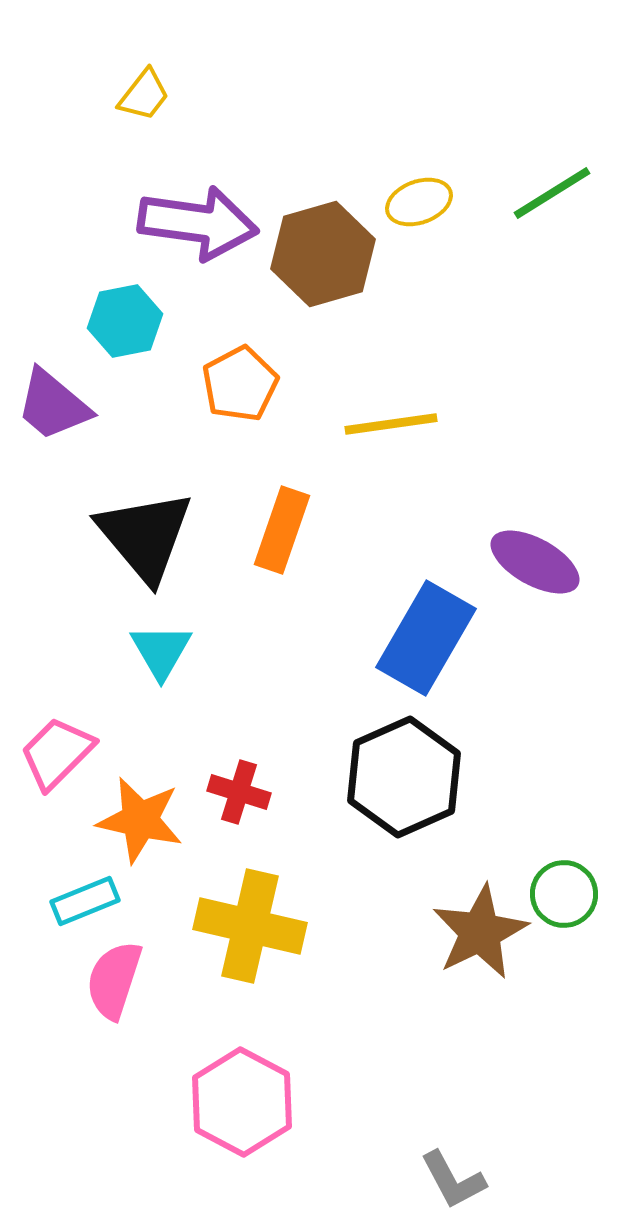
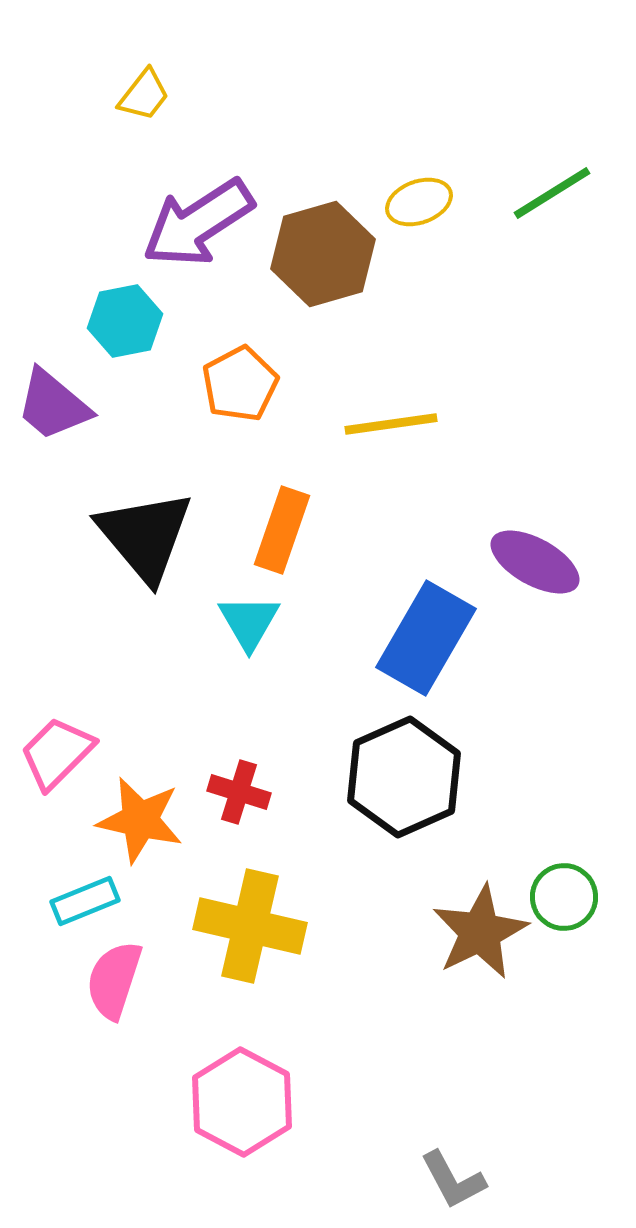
purple arrow: rotated 139 degrees clockwise
cyan triangle: moved 88 px right, 29 px up
green circle: moved 3 px down
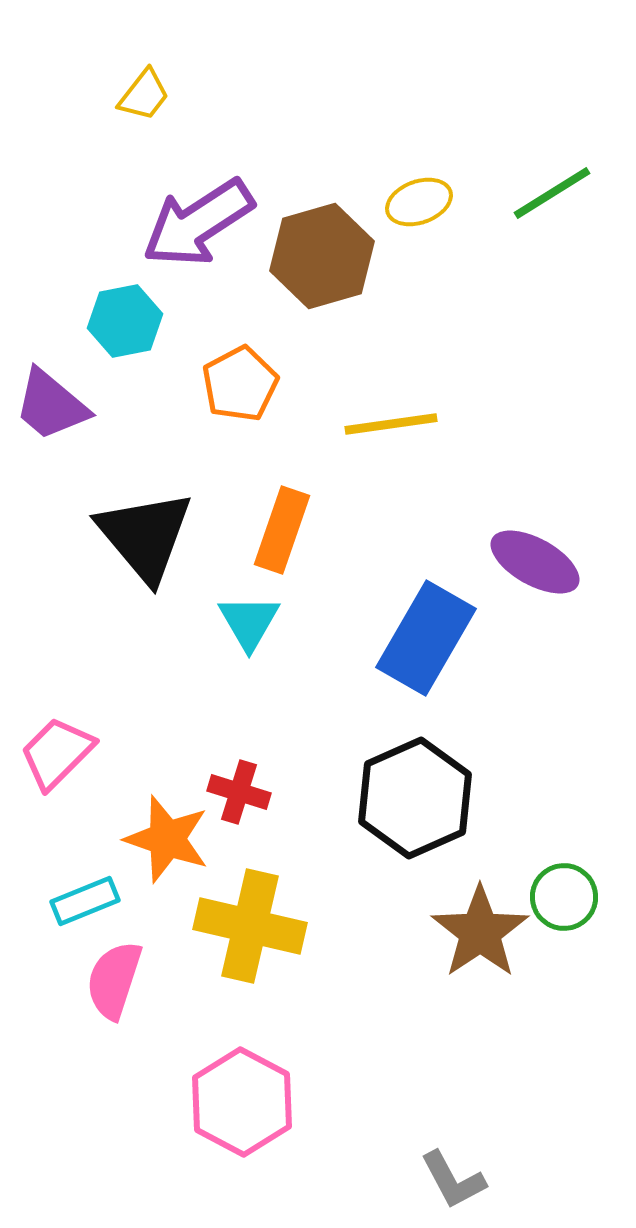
brown hexagon: moved 1 px left, 2 px down
purple trapezoid: moved 2 px left
black hexagon: moved 11 px right, 21 px down
orange star: moved 27 px right, 19 px down; rotated 6 degrees clockwise
brown star: rotated 8 degrees counterclockwise
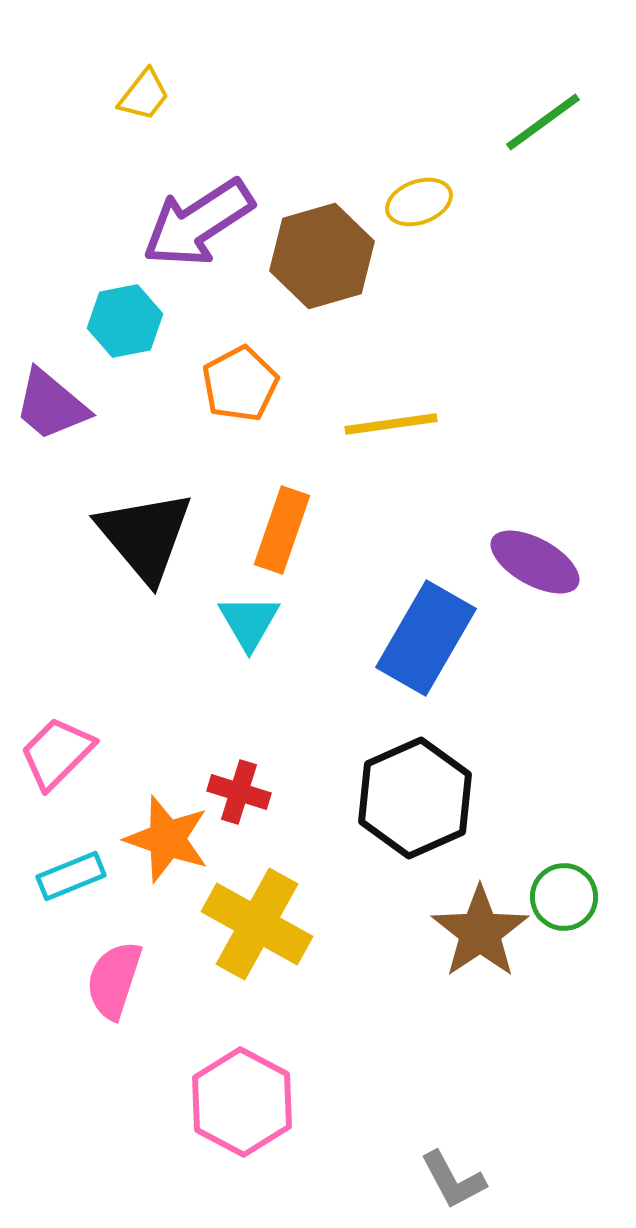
green line: moved 9 px left, 71 px up; rotated 4 degrees counterclockwise
cyan rectangle: moved 14 px left, 25 px up
yellow cross: moved 7 px right, 2 px up; rotated 16 degrees clockwise
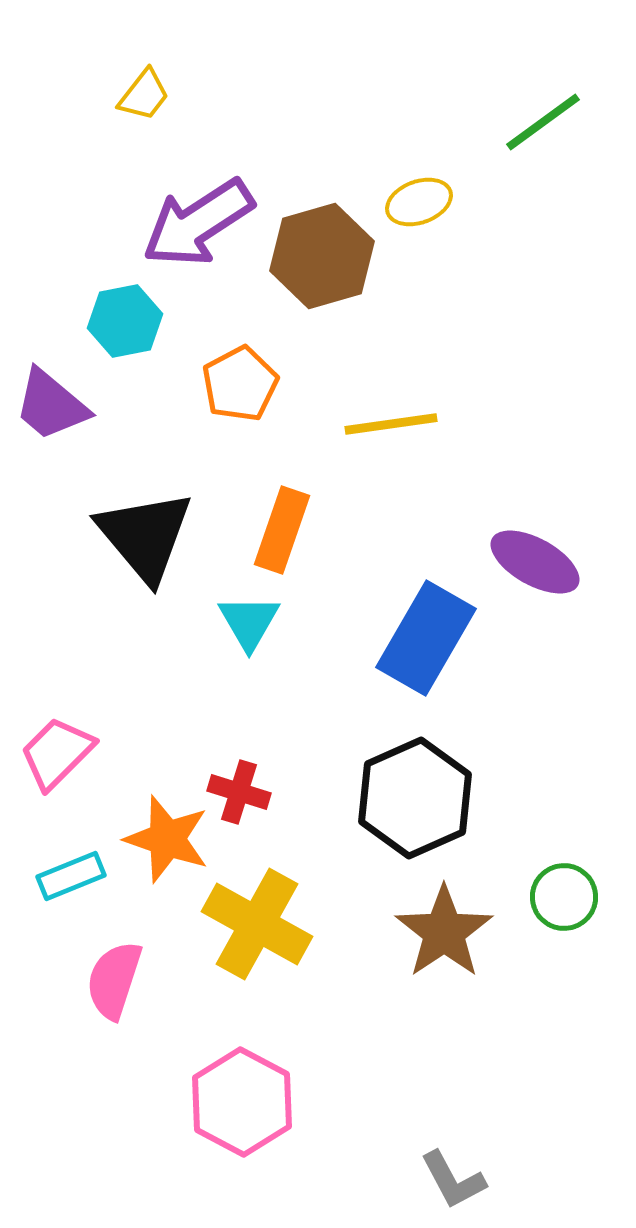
brown star: moved 36 px left
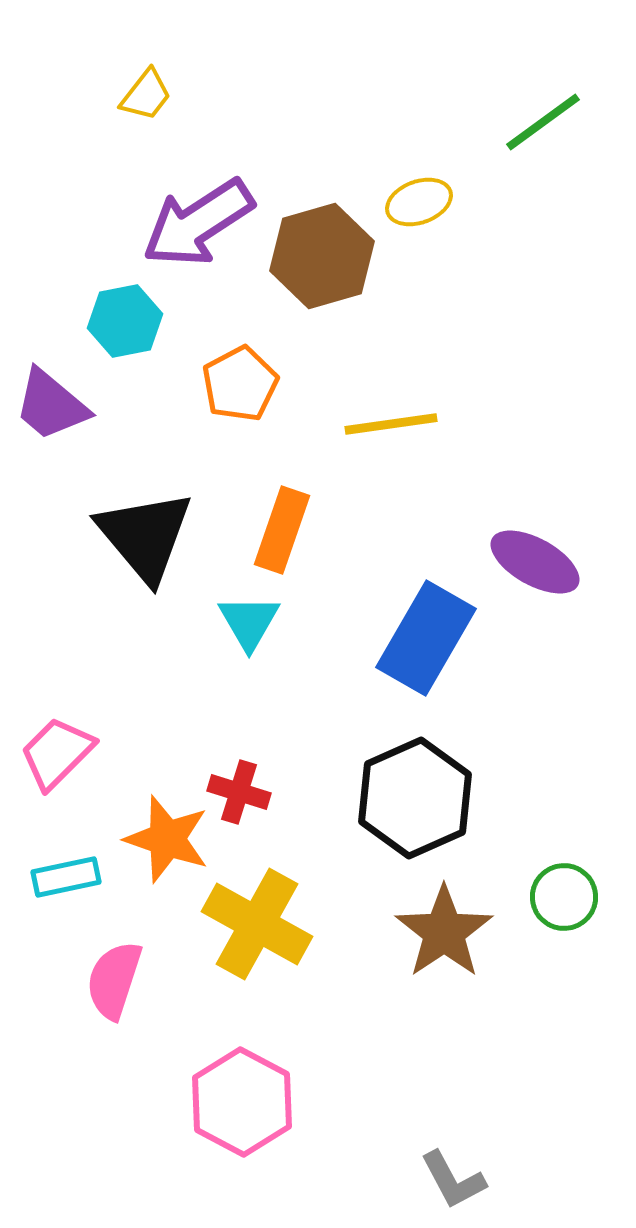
yellow trapezoid: moved 2 px right
cyan rectangle: moved 5 px left, 1 px down; rotated 10 degrees clockwise
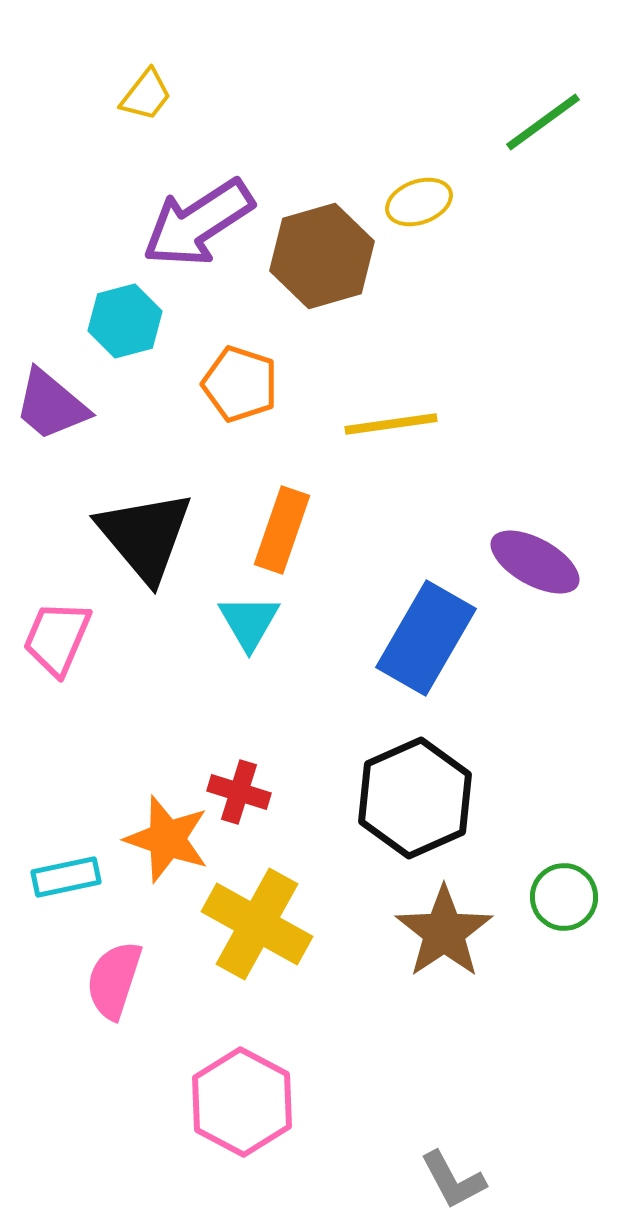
cyan hexagon: rotated 4 degrees counterclockwise
orange pentagon: rotated 26 degrees counterclockwise
pink trapezoid: moved 115 px up; rotated 22 degrees counterclockwise
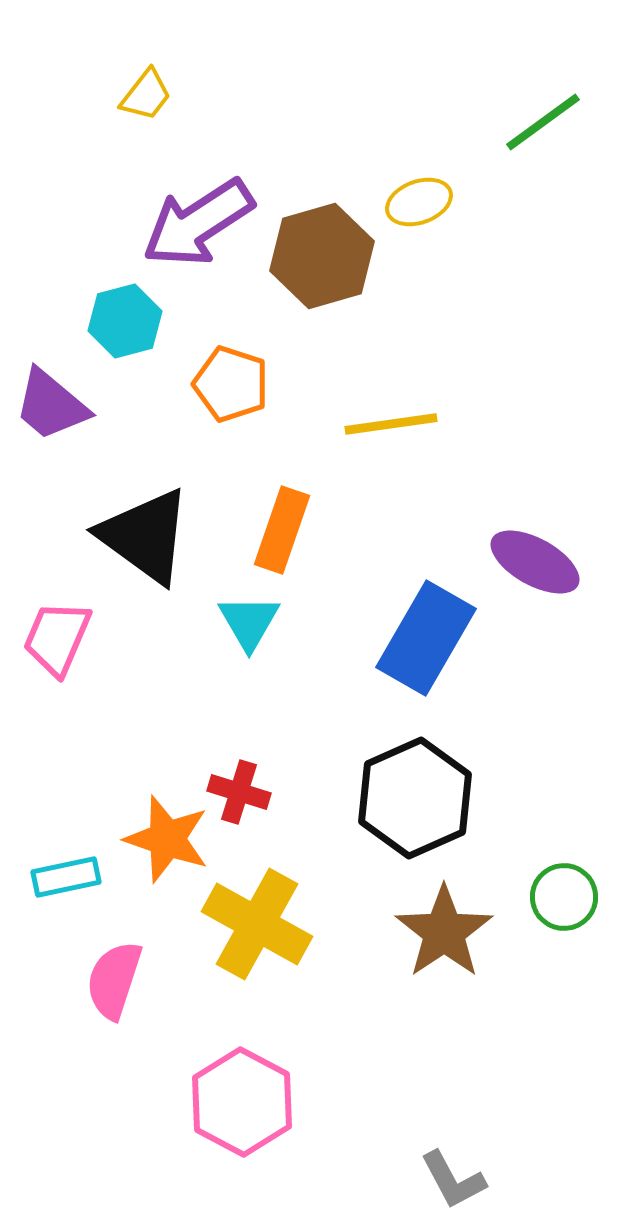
orange pentagon: moved 9 px left
black triangle: rotated 14 degrees counterclockwise
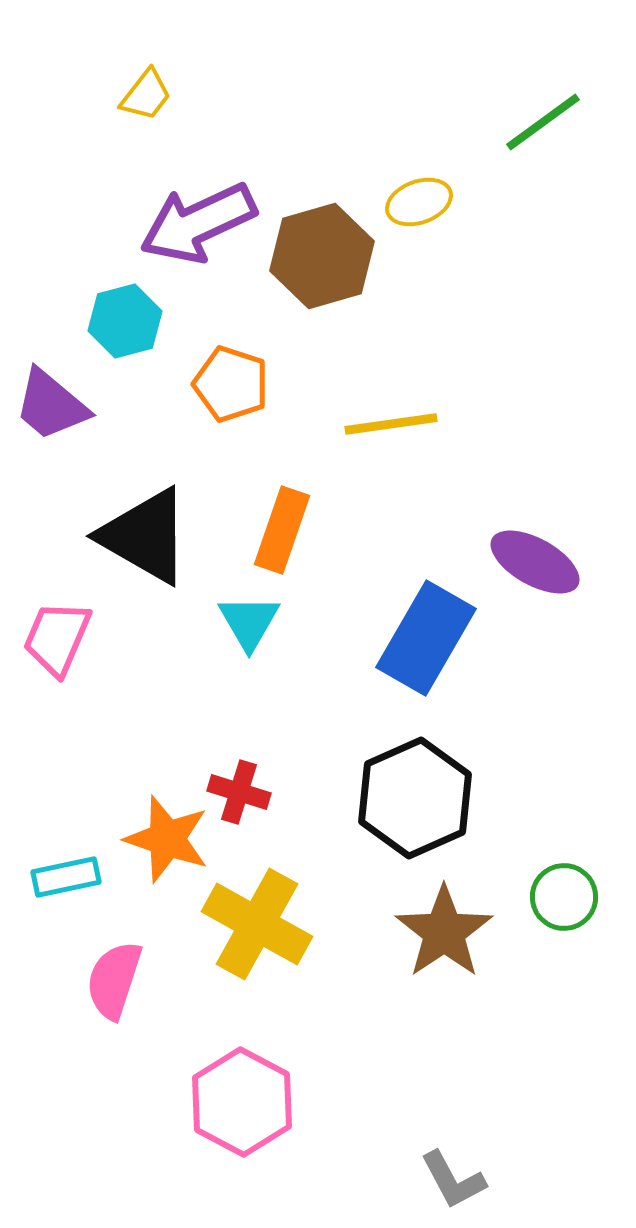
purple arrow: rotated 8 degrees clockwise
black triangle: rotated 6 degrees counterclockwise
